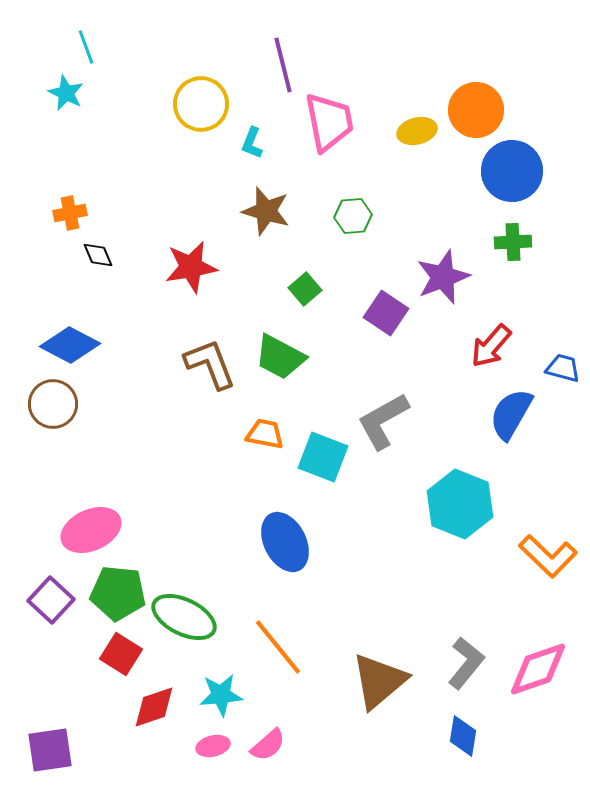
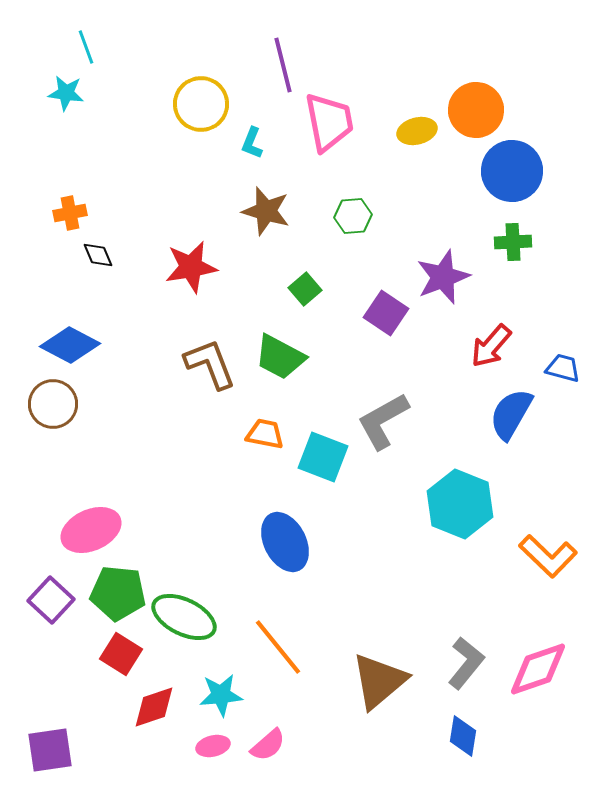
cyan star at (66, 93): rotated 18 degrees counterclockwise
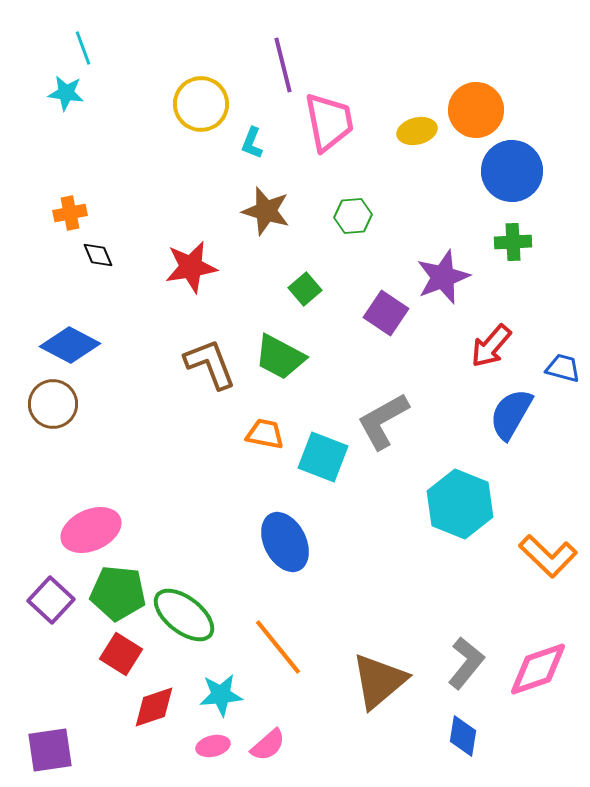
cyan line at (86, 47): moved 3 px left, 1 px down
green ellipse at (184, 617): moved 2 px up; rotated 12 degrees clockwise
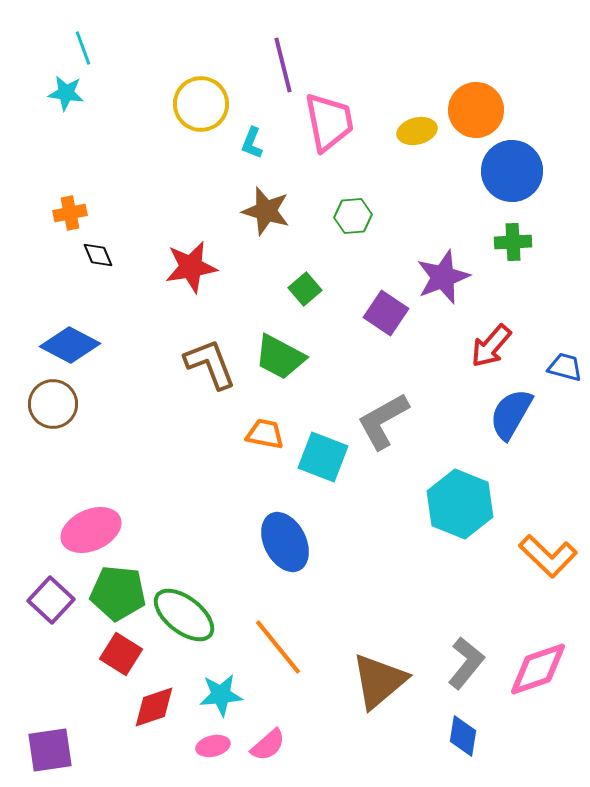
blue trapezoid at (563, 368): moved 2 px right, 1 px up
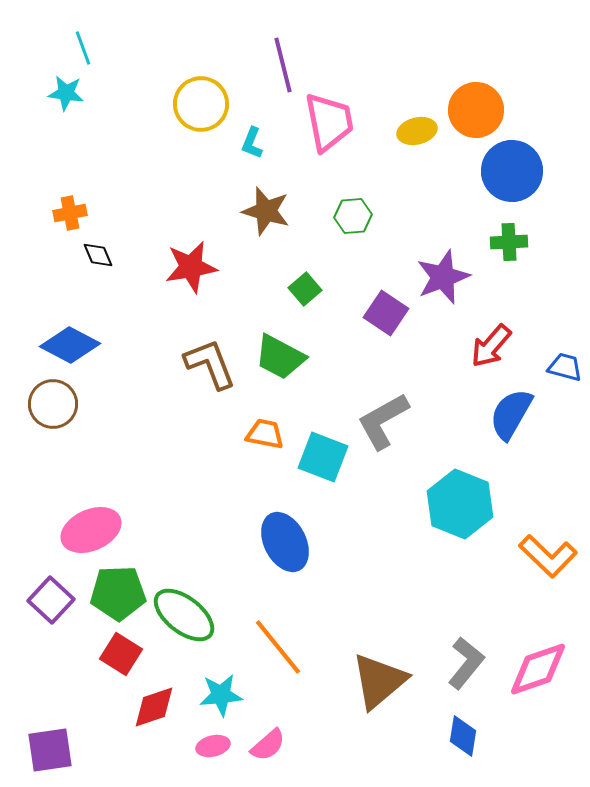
green cross at (513, 242): moved 4 px left
green pentagon at (118, 593): rotated 8 degrees counterclockwise
